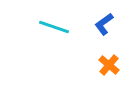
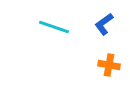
orange cross: rotated 30 degrees counterclockwise
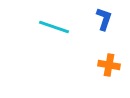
blue L-shape: moved 5 px up; rotated 145 degrees clockwise
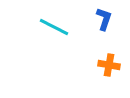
cyan line: rotated 8 degrees clockwise
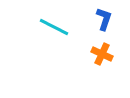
orange cross: moved 7 px left, 11 px up; rotated 15 degrees clockwise
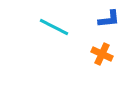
blue L-shape: moved 5 px right; rotated 65 degrees clockwise
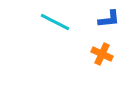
cyan line: moved 1 px right, 5 px up
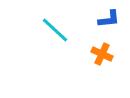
cyan line: moved 8 px down; rotated 16 degrees clockwise
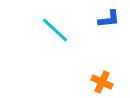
orange cross: moved 28 px down
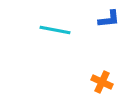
cyan line: rotated 32 degrees counterclockwise
